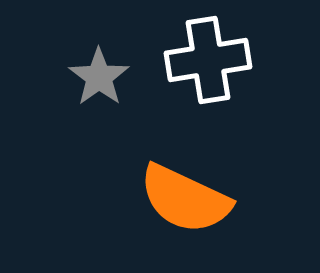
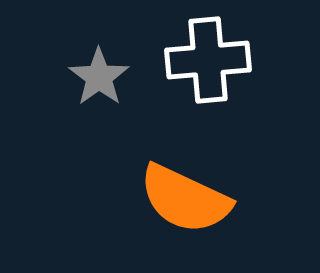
white cross: rotated 4 degrees clockwise
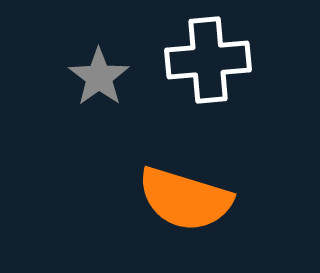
orange semicircle: rotated 8 degrees counterclockwise
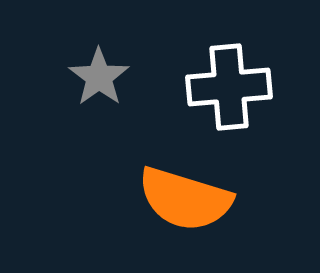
white cross: moved 21 px right, 27 px down
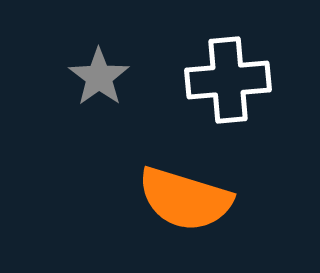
white cross: moved 1 px left, 7 px up
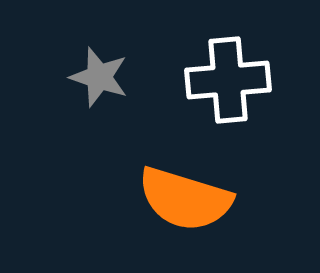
gray star: rotated 18 degrees counterclockwise
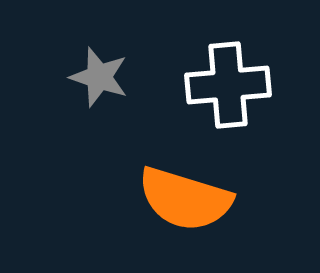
white cross: moved 5 px down
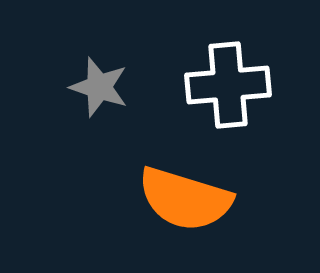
gray star: moved 10 px down
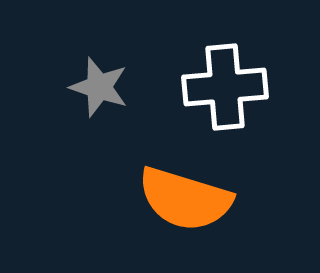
white cross: moved 3 px left, 2 px down
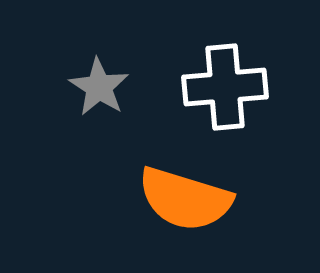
gray star: rotated 14 degrees clockwise
